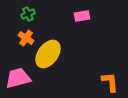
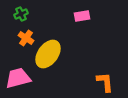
green cross: moved 7 px left
orange L-shape: moved 5 px left
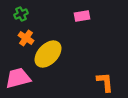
yellow ellipse: rotated 8 degrees clockwise
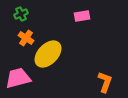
orange L-shape: rotated 25 degrees clockwise
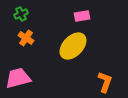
yellow ellipse: moved 25 px right, 8 px up
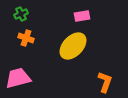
orange cross: rotated 14 degrees counterclockwise
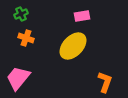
pink trapezoid: rotated 36 degrees counterclockwise
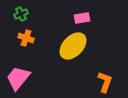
pink rectangle: moved 2 px down
